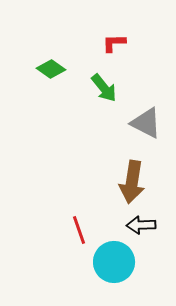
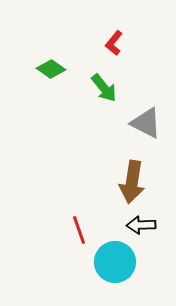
red L-shape: rotated 50 degrees counterclockwise
cyan circle: moved 1 px right
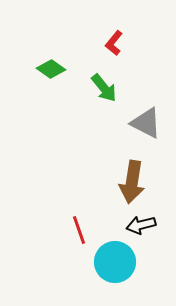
black arrow: rotated 12 degrees counterclockwise
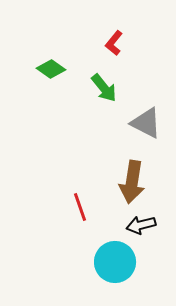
red line: moved 1 px right, 23 px up
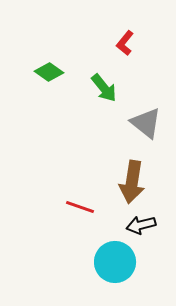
red L-shape: moved 11 px right
green diamond: moved 2 px left, 3 px down
gray triangle: rotated 12 degrees clockwise
red line: rotated 52 degrees counterclockwise
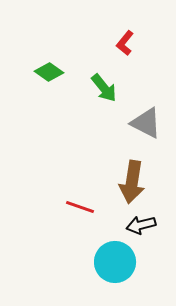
gray triangle: rotated 12 degrees counterclockwise
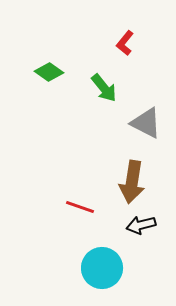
cyan circle: moved 13 px left, 6 px down
